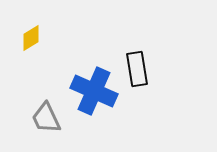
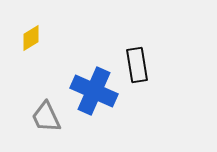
black rectangle: moved 4 px up
gray trapezoid: moved 1 px up
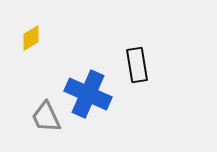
blue cross: moved 6 px left, 3 px down
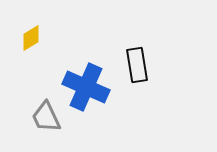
blue cross: moved 2 px left, 7 px up
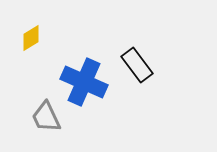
black rectangle: rotated 28 degrees counterclockwise
blue cross: moved 2 px left, 5 px up
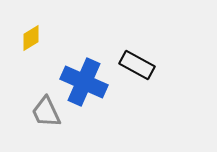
black rectangle: rotated 24 degrees counterclockwise
gray trapezoid: moved 5 px up
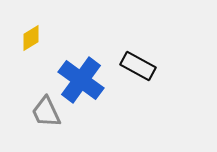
black rectangle: moved 1 px right, 1 px down
blue cross: moved 3 px left, 2 px up; rotated 12 degrees clockwise
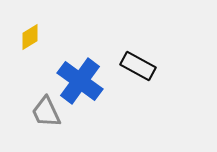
yellow diamond: moved 1 px left, 1 px up
blue cross: moved 1 px left, 1 px down
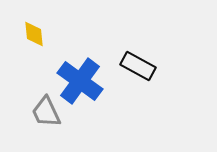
yellow diamond: moved 4 px right, 3 px up; rotated 64 degrees counterclockwise
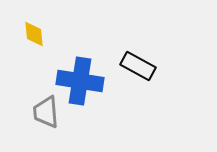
blue cross: rotated 27 degrees counterclockwise
gray trapezoid: rotated 20 degrees clockwise
